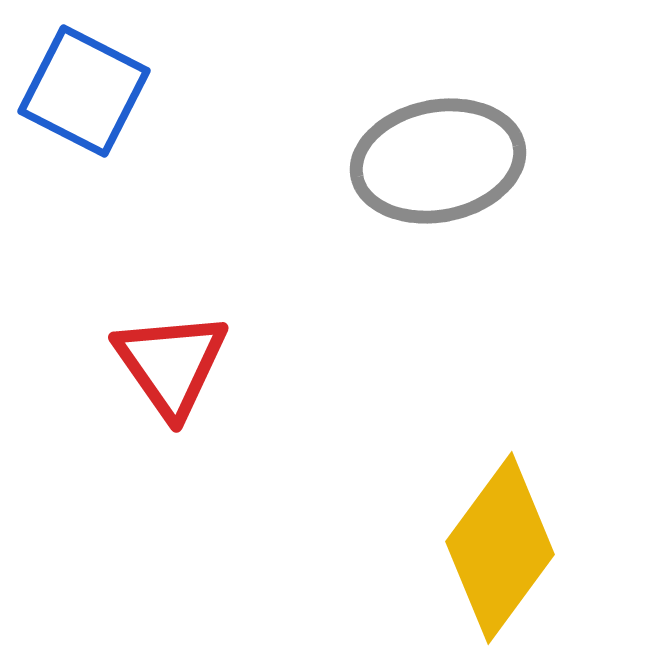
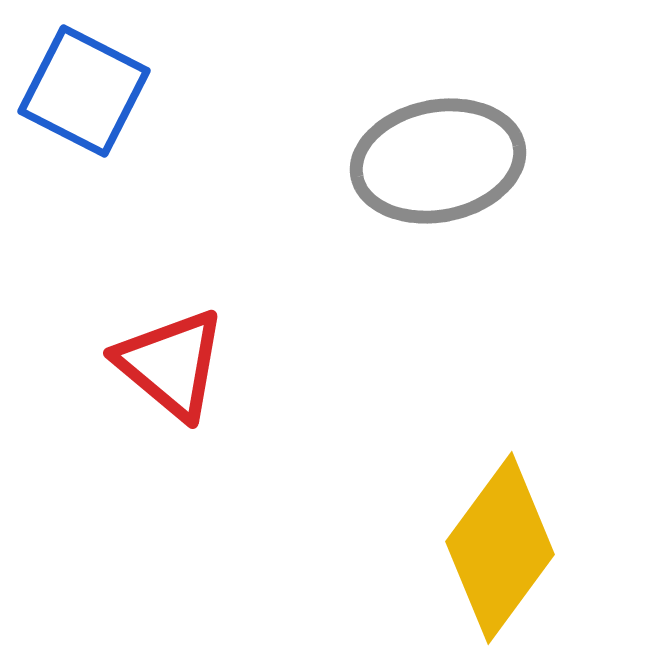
red triangle: rotated 15 degrees counterclockwise
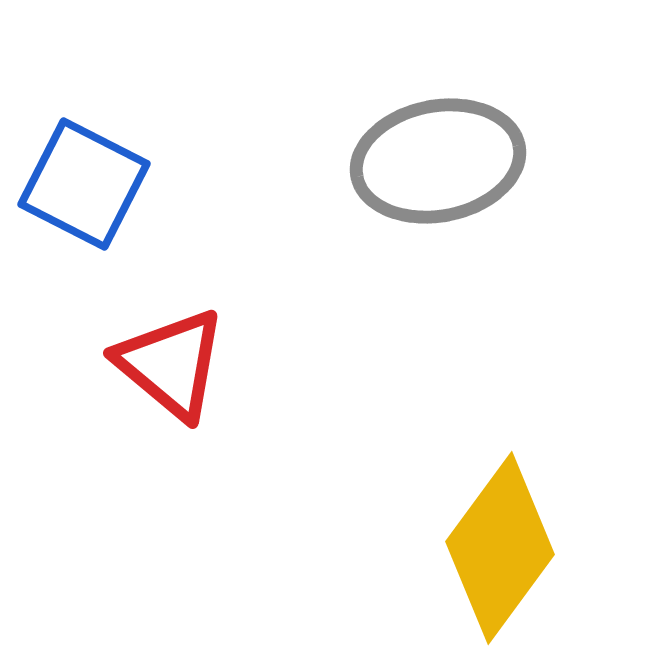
blue square: moved 93 px down
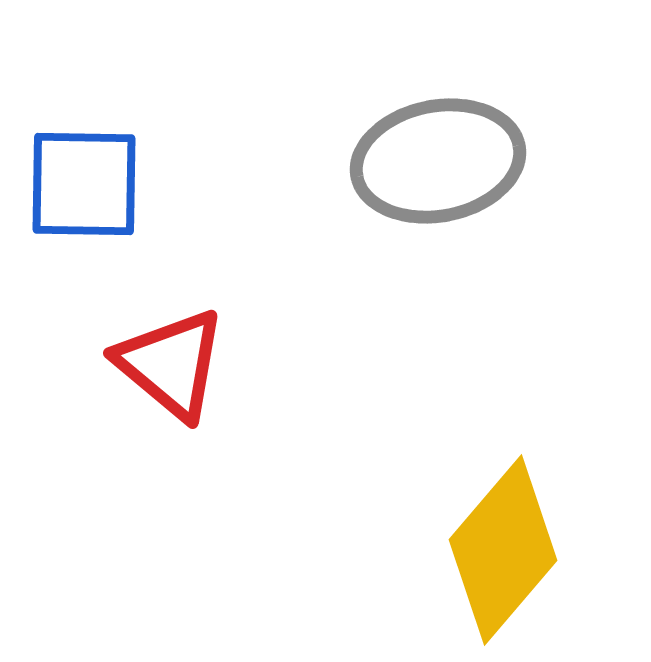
blue square: rotated 26 degrees counterclockwise
yellow diamond: moved 3 px right, 2 px down; rotated 4 degrees clockwise
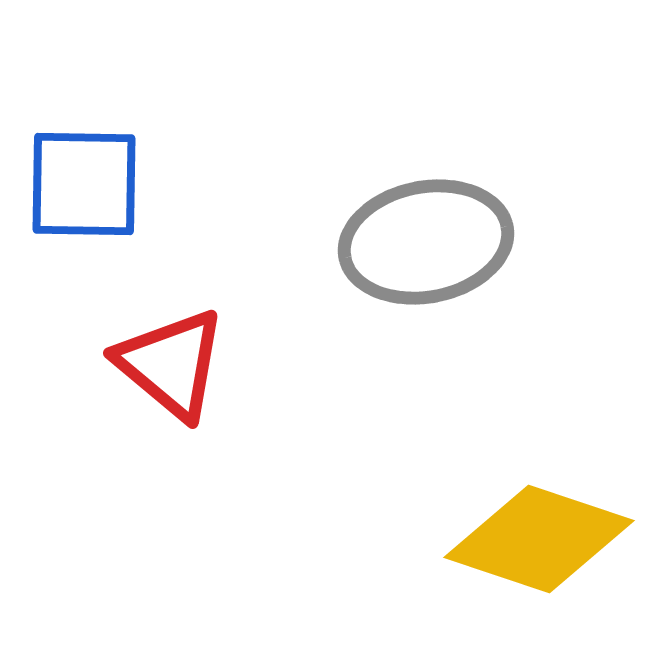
gray ellipse: moved 12 px left, 81 px down
yellow diamond: moved 36 px right, 11 px up; rotated 68 degrees clockwise
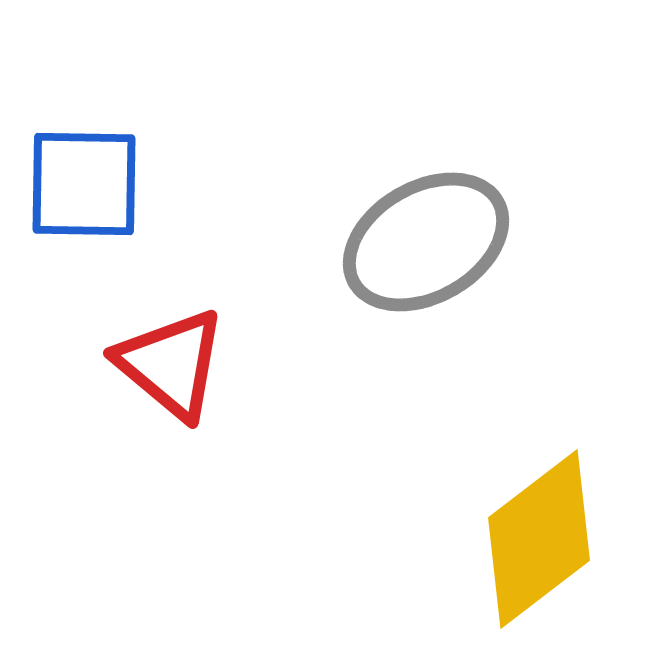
gray ellipse: rotated 19 degrees counterclockwise
yellow diamond: rotated 56 degrees counterclockwise
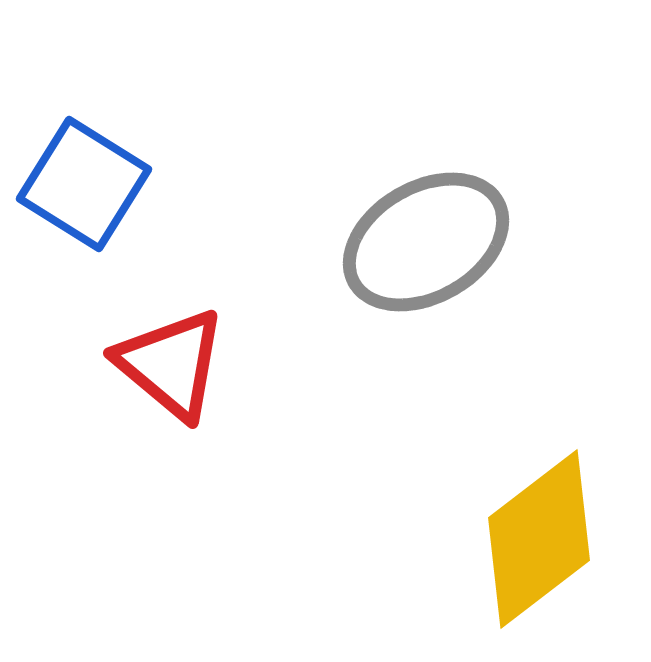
blue square: rotated 31 degrees clockwise
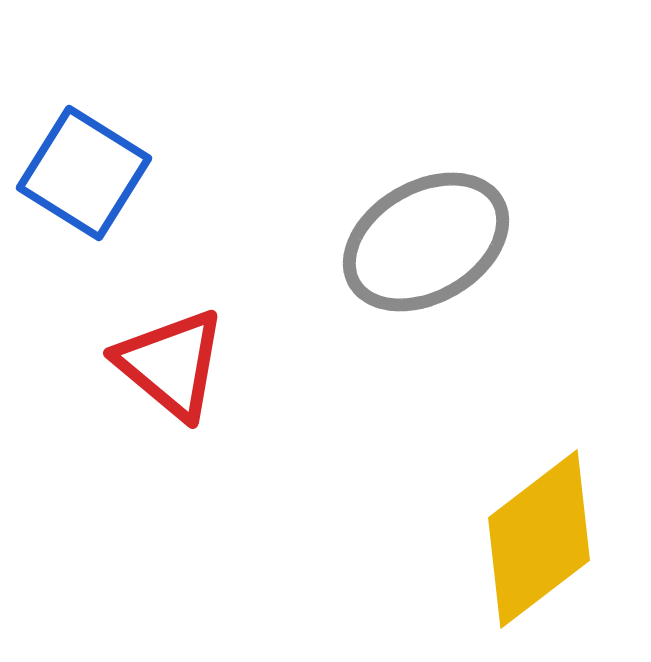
blue square: moved 11 px up
